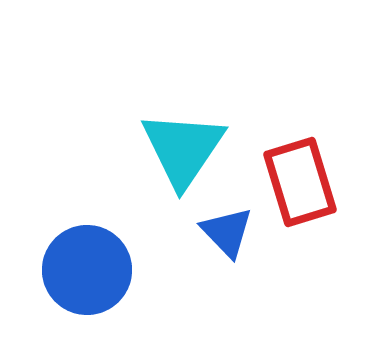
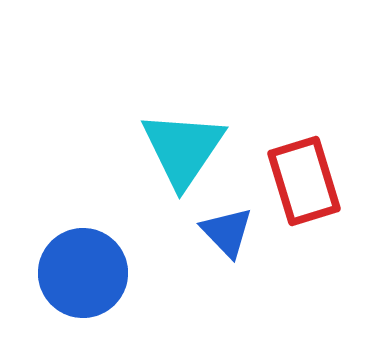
red rectangle: moved 4 px right, 1 px up
blue circle: moved 4 px left, 3 px down
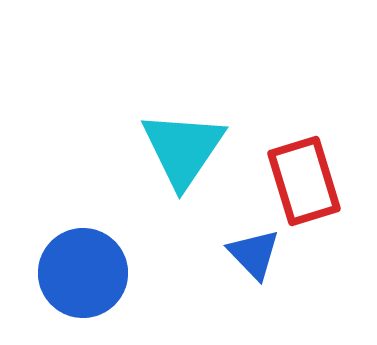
blue triangle: moved 27 px right, 22 px down
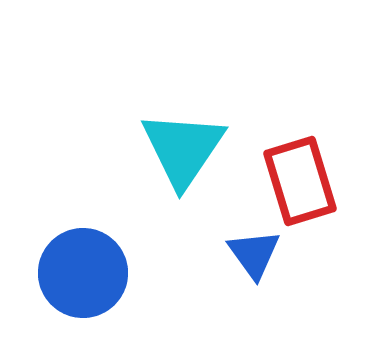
red rectangle: moved 4 px left
blue triangle: rotated 8 degrees clockwise
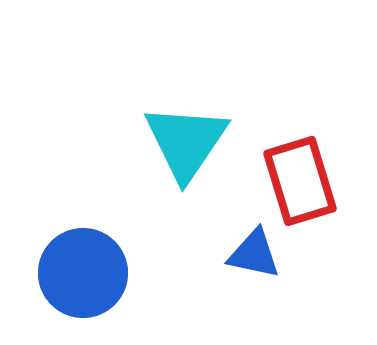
cyan triangle: moved 3 px right, 7 px up
blue triangle: rotated 42 degrees counterclockwise
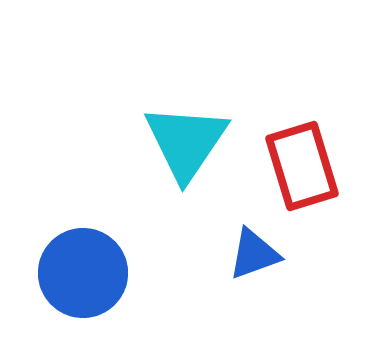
red rectangle: moved 2 px right, 15 px up
blue triangle: rotated 32 degrees counterclockwise
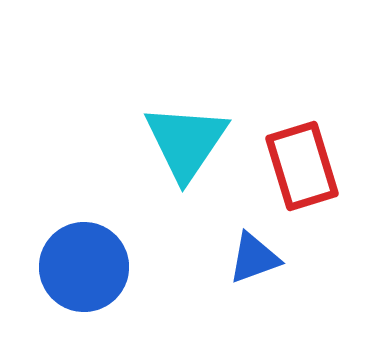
blue triangle: moved 4 px down
blue circle: moved 1 px right, 6 px up
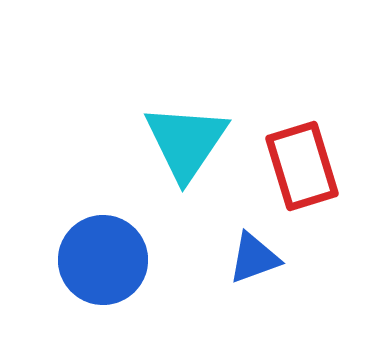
blue circle: moved 19 px right, 7 px up
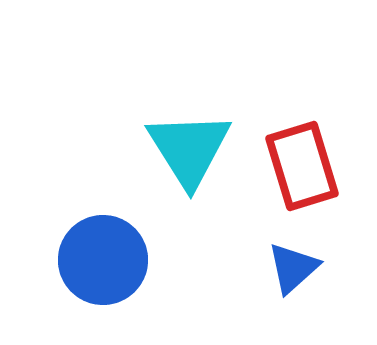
cyan triangle: moved 3 px right, 7 px down; rotated 6 degrees counterclockwise
blue triangle: moved 39 px right, 10 px down; rotated 22 degrees counterclockwise
